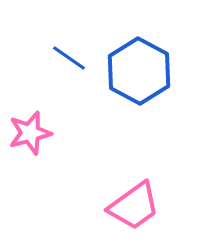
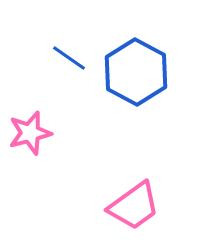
blue hexagon: moved 3 px left, 1 px down
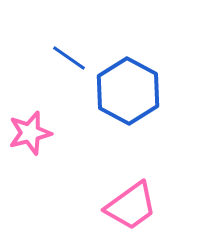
blue hexagon: moved 8 px left, 19 px down
pink trapezoid: moved 3 px left
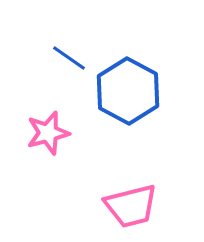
pink star: moved 18 px right
pink trapezoid: rotated 22 degrees clockwise
